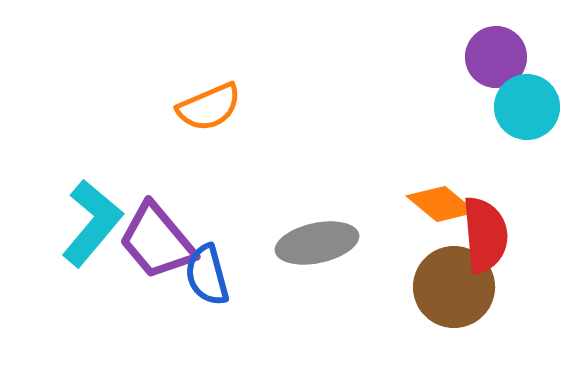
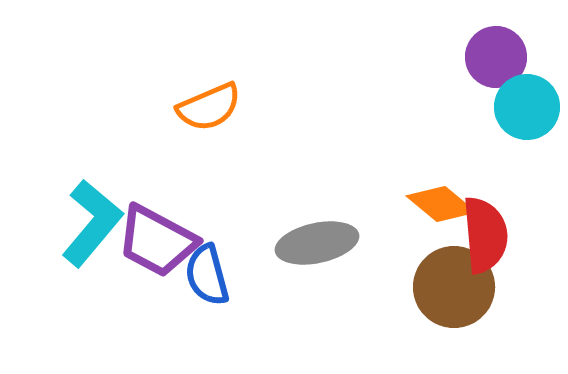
purple trapezoid: rotated 22 degrees counterclockwise
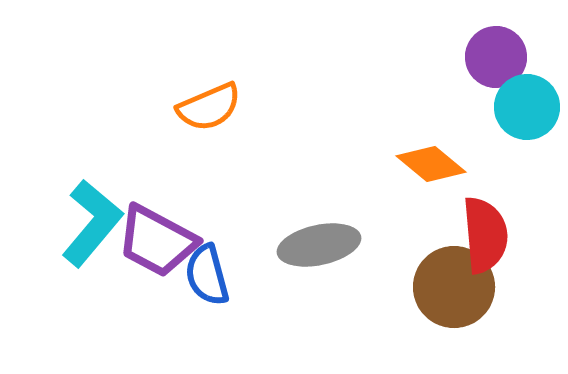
orange diamond: moved 10 px left, 40 px up
gray ellipse: moved 2 px right, 2 px down
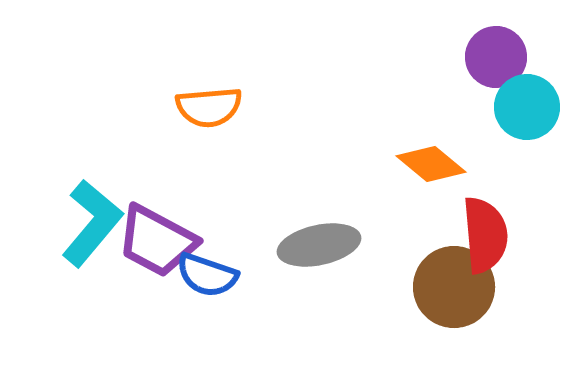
orange semicircle: rotated 18 degrees clockwise
blue semicircle: rotated 56 degrees counterclockwise
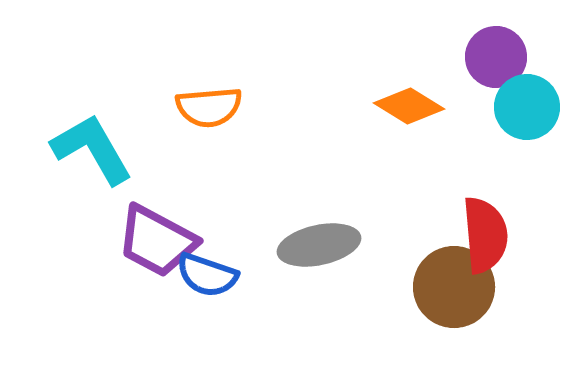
orange diamond: moved 22 px left, 58 px up; rotated 8 degrees counterclockwise
cyan L-shape: moved 74 px up; rotated 70 degrees counterclockwise
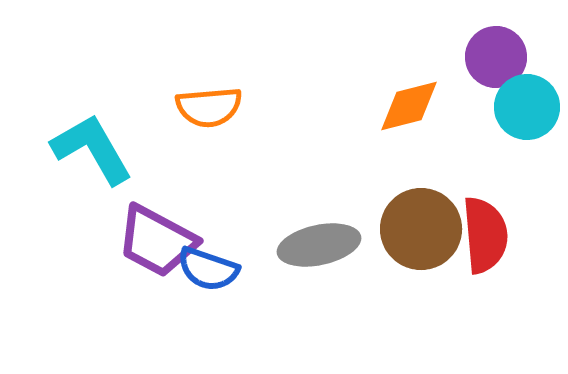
orange diamond: rotated 46 degrees counterclockwise
blue semicircle: moved 1 px right, 6 px up
brown circle: moved 33 px left, 58 px up
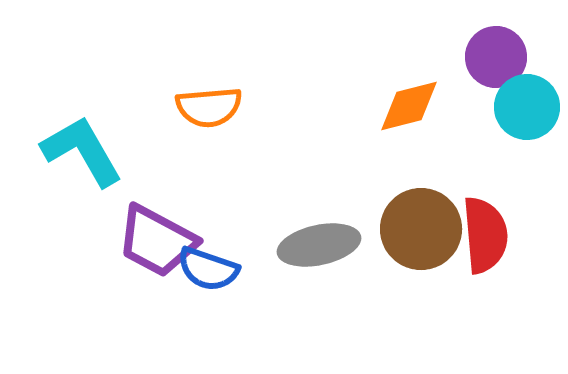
cyan L-shape: moved 10 px left, 2 px down
